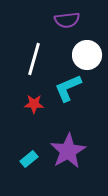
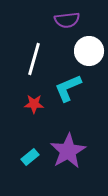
white circle: moved 2 px right, 4 px up
cyan rectangle: moved 1 px right, 2 px up
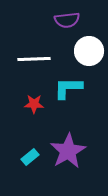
white line: rotated 72 degrees clockwise
cyan L-shape: rotated 24 degrees clockwise
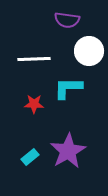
purple semicircle: rotated 15 degrees clockwise
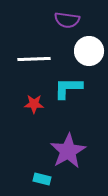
cyan rectangle: moved 12 px right, 22 px down; rotated 54 degrees clockwise
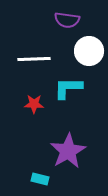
cyan rectangle: moved 2 px left
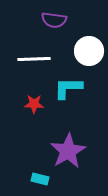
purple semicircle: moved 13 px left
